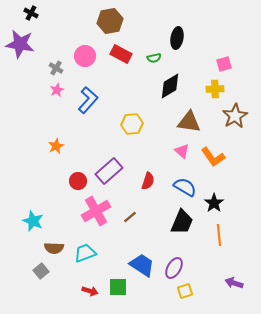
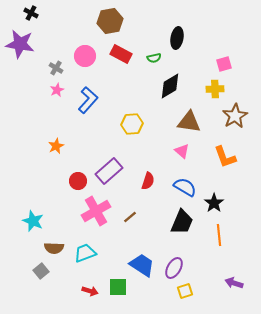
orange L-shape: moved 12 px right; rotated 15 degrees clockwise
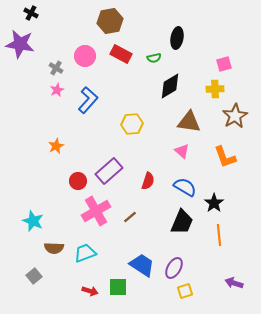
gray square: moved 7 px left, 5 px down
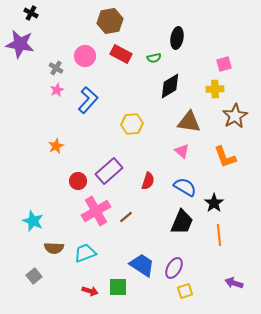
brown line: moved 4 px left
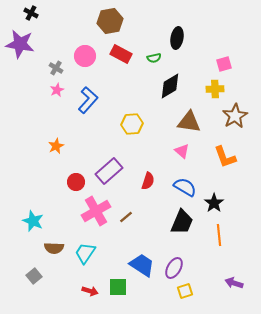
red circle: moved 2 px left, 1 px down
cyan trapezoid: rotated 35 degrees counterclockwise
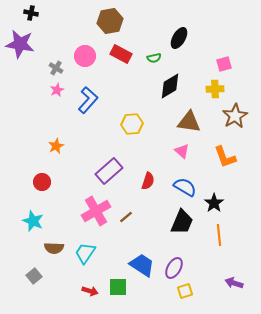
black cross: rotated 16 degrees counterclockwise
black ellipse: moved 2 px right; rotated 20 degrees clockwise
red circle: moved 34 px left
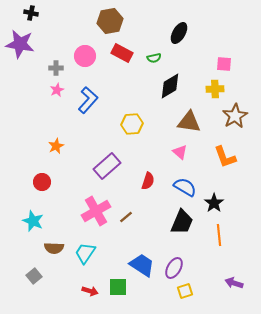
black ellipse: moved 5 px up
red rectangle: moved 1 px right, 1 px up
pink square: rotated 21 degrees clockwise
gray cross: rotated 32 degrees counterclockwise
pink triangle: moved 2 px left, 1 px down
purple rectangle: moved 2 px left, 5 px up
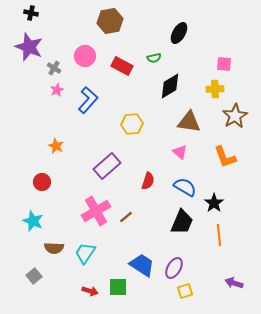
purple star: moved 9 px right, 3 px down; rotated 12 degrees clockwise
red rectangle: moved 13 px down
gray cross: moved 2 px left; rotated 32 degrees clockwise
orange star: rotated 21 degrees counterclockwise
